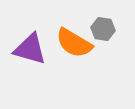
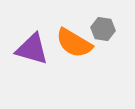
purple triangle: moved 2 px right
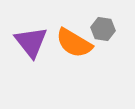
purple triangle: moved 1 px left, 7 px up; rotated 36 degrees clockwise
